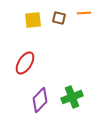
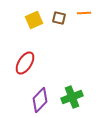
yellow square: moved 1 px right; rotated 18 degrees counterclockwise
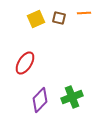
yellow square: moved 2 px right, 1 px up
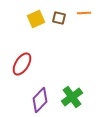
red ellipse: moved 3 px left, 1 px down
green cross: rotated 15 degrees counterclockwise
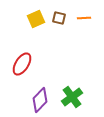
orange line: moved 5 px down
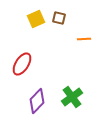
orange line: moved 21 px down
purple diamond: moved 3 px left, 1 px down
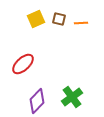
brown square: moved 1 px down
orange line: moved 3 px left, 16 px up
red ellipse: moved 1 px right; rotated 15 degrees clockwise
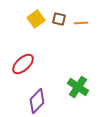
yellow square: rotated 12 degrees counterclockwise
green cross: moved 6 px right, 10 px up; rotated 20 degrees counterclockwise
